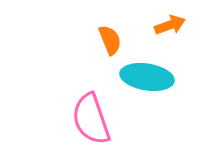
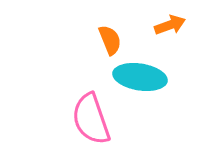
cyan ellipse: moved 7 px left
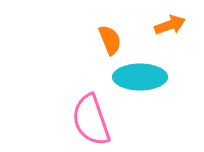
cyan ellipse: rotated 9 degrees counterclockwise
pink semicircle: moved 1 px down
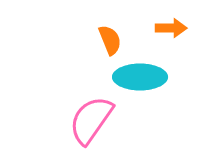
orange arrow: moved 1 px right, 3 px down; rotated 20 degrees clockwise
pink semicircle: rotated 54 degrees clockwise
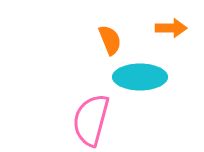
pink semicircle: rotated 20 degrees counterclockwise
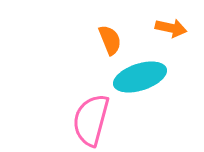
orange arrow: rotated 12 degrees clockwise
cyan ellipse: rotated 18 degrees counterclockwise
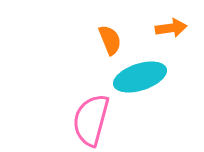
orange arrow: rotated 20 degrees counterclockwise
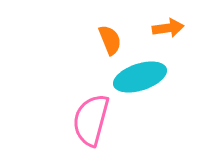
orange arrow: moved 3 px left
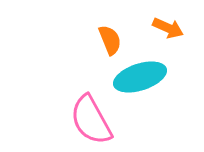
orange arrow: rotated 32 degrees clockwise
pink semicircle: rotated 44 degrees counterclockwise
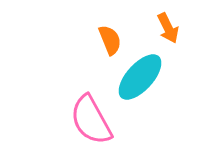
orange arrow: rotated 40 degrees clockwise
cyan ellipse: rotated 30 degrees counterclockwise
